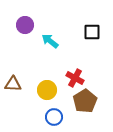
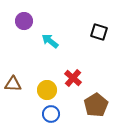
purple circle: moved 1 px left, 4 px up
black square: moved 7 px right; rotated 18 degrees clockwise
red cross: moved 2 px left; rotated 12 degrees clockwise
brown pentagon: moved 11 px right, 4 px down
blue circle: moved 3 px left, 3 px up
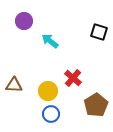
brown triangle: moved 1 px right, 1 px down
yellow circle: moved 1 px right, 1 px down
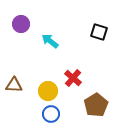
purple circle: moved 3 px left, 3 px down
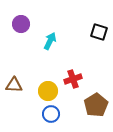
cyan arrow: rotated 78 degrees clockwise
red cross: moved 1 px down; rotated 30 degrees clockwise
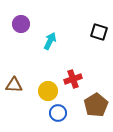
blue circle: moved 7 px right, 1 px up
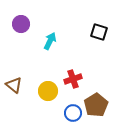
brown triangle: rotated 36 degrees clockwise
blue circle: moved 15 px right
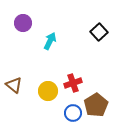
purple circle: moved 2 px right, 1 px up
black square: rotated 30 degrees clockwise
red cross: moved 4 px down
